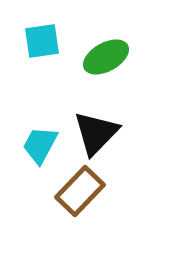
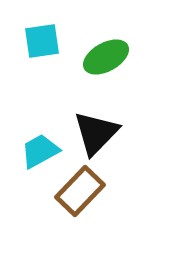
cyan trapezoid: moved 6 px down; rotated 33 degrees clockwise
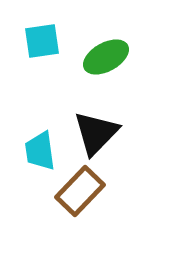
cyan trapezoid: rotated 69 degrees counterclockwise
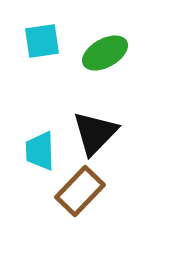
green ellipse: moved 1 px left, 4 px up
black triangle: moved 1 px left
cyan trapezoid: rotated 6 degrees clockwise
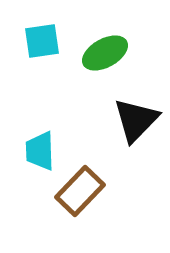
black triangle: moved 41 px right, 13 px up
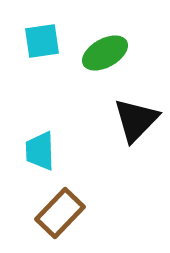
brown rectangle: moved 20 px left, 22 px down
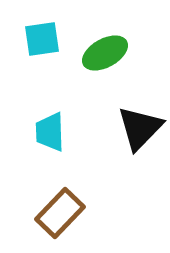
cyan square: moved 2 px up
black triangle: moved 4 px right, 8 px down
cyan trapezoid: moved 10 px right, 19 px up
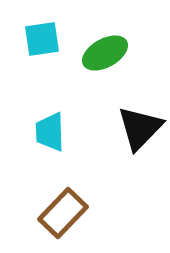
brown rectangle: moved 3 px right
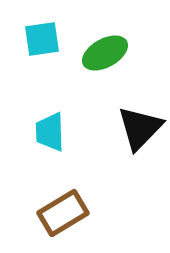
brown rectangle: rotated 15 degrees clockwise
